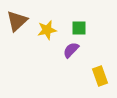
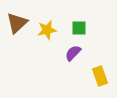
brown triangle: moved 2 px down
purple semicircle: moved 2 px right, 3 px down
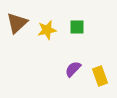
green square: moved 2 px left, 1 px up
purple semicircle: moved 16 px down
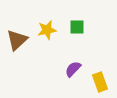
brown triangle: moved 17 px down
yellow rectangle: moved 6 px down
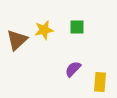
yellow star: moved 3 px left
yellow rectangle: rotated 24 degrees clockwise
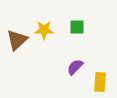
yellow star: rotated 12 degrees clockwise
purple semicircle: moved 2 px right, 2 px up
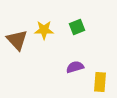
green square: rotated 21 degrees counterclockwise
brown triangle: rotated 30 degrees counterclockwise
purple semicircle: rotated 30 degrees clockwise
